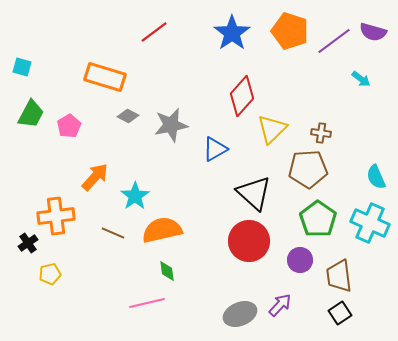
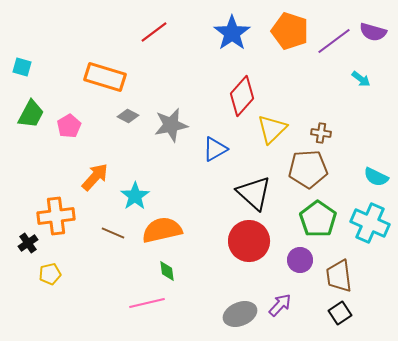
cyan semicircle: rotated 40 degrees counterclockwise
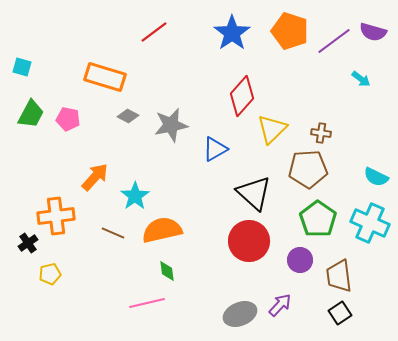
pink pentagon: moved 1 px left, 7 px up; rotated 30 degrees counterclockwise
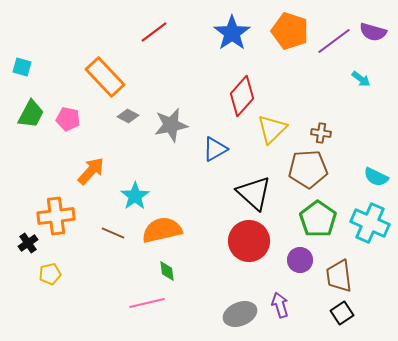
orange rectangle: rotated 30 degrees clockwise
orange arrow: moved 4 px left, 6 px up
purple arrow: rotated 60 degrees counterclockwise
black square: moved 2 px right
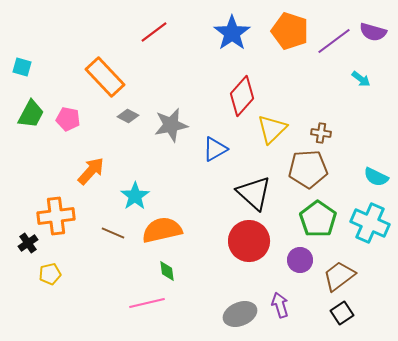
brown trapezoid: rotated 60 degrees clockwise
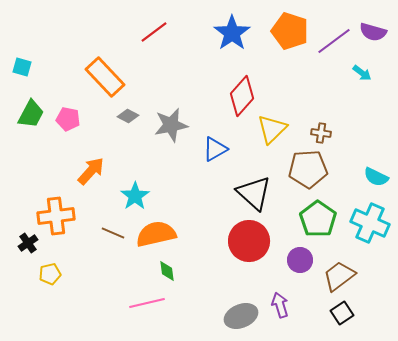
cyan arrow: moved 1 px right, 6 px up
orange semicircle: moved 6 px left, 4 px down
gray ellipse: moved 1 px right, 2 px down
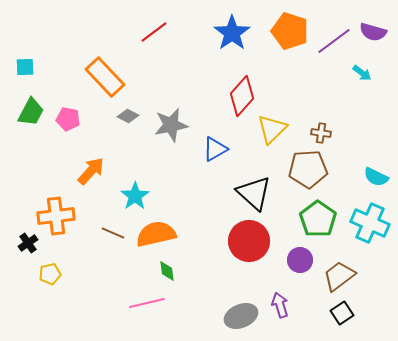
cyan square: moved 3 px right; rotated 18 degrees counterclockwise
green trapezoid: moved 2 px up
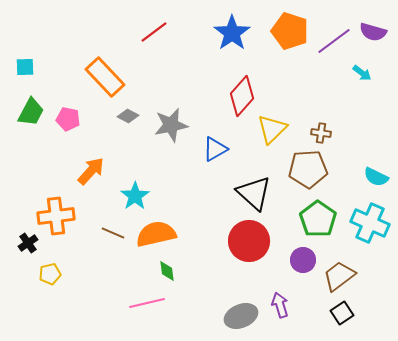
purple circle: moved 3 px right
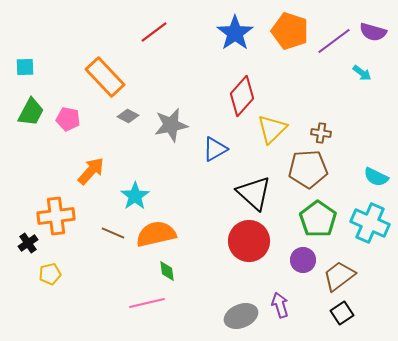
blue star: moved 3 px right
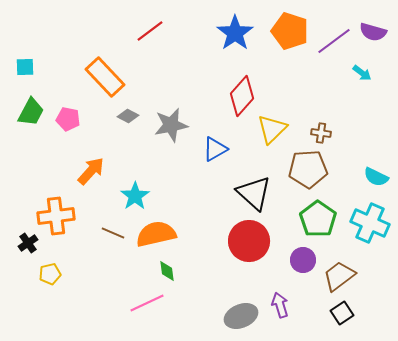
red line: moved 4 px left, 1 px up
pink line: rotated 12 degrees counterclockwise
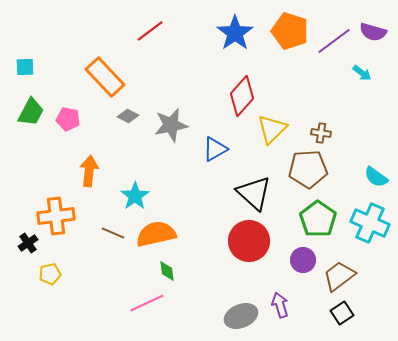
orange arrow: moved 2 px left; rotated 36 degrees counterclockwise
cyan semicircle: rotated 10 degrees clockwise
